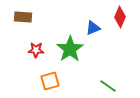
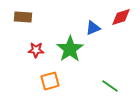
red diamond: moved 1 px right; rotated 50 degrees clockwise
green line: moved 2 px right
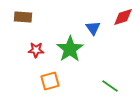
red diamond: moved 2 px right
blue triangle: rotated 42 degrees counterclockwise
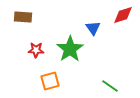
red diamond: moved 2 px up
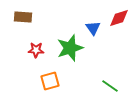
red diamond: moved 4 px left, 3 px down
green star: moved 1 px up; rotated 16 degrees clockwise
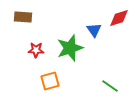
blue triangle: moved 1 px right, 2 px down
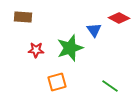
red diamond: rotated 45 degrees clockwise
orange square: moved 7 px right, 1 px down
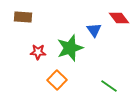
red diamond: rotated 25 degrees clockwise
red star: moved 2 px right, 2 px down
orange square: moved 2 px up; rotated 30 degrees counterclockwise
green line: moved 1 px left
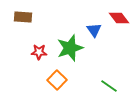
red star: moved 1 px right
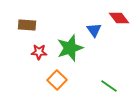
brown rectangle: moved 4 px right, 8 px down
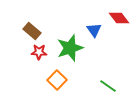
brown rectangle: moved 5 px right, 6 px down; rotated 36 degrees clockwise
green line: moved 1 px left
